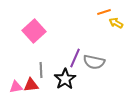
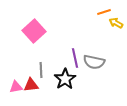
purple line: rotated 36 degrees counterclockwise
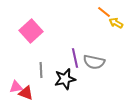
orange line: rotated 56 degrees clockwise
pink square: moved 3 px left
black star: rotated 20 degrees clockwise
red triangle: moved 5 px left, 8 px down; rotated 28 degrees clockwise
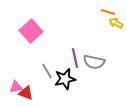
orange line: moved 4 px right; rotated 24 degrees counterclockwise
gray line: moved 6 px right, 1 px down; rotated 28 degrees counterclockwise
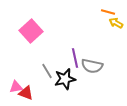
gray semicircle: moved 2 px left, 4 px down
